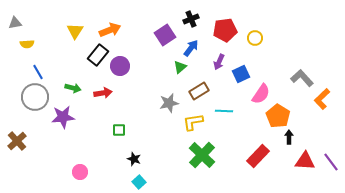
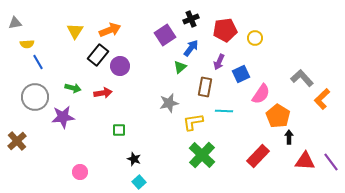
blue line: moved 10 px up
brown rectangle: moved 6 px right, 4 px up; rotated 48 degrees counterclockwise
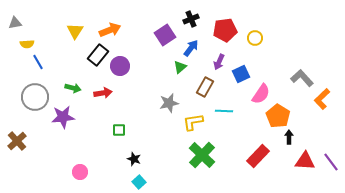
brown rectangle: rotated 18 degrees clockwise
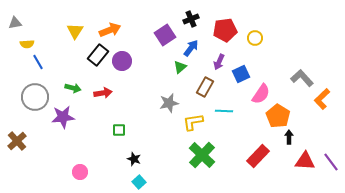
purple circle: moved 2 px right, 5 px up
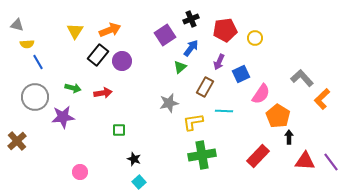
gray triangle: moved 2 px right, 2 px down; rotated 24 degrees clockwise
green cross: rotated 36 degrees clockwise
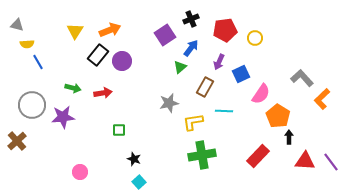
gray circle: moved 3 px left, 8 px down
